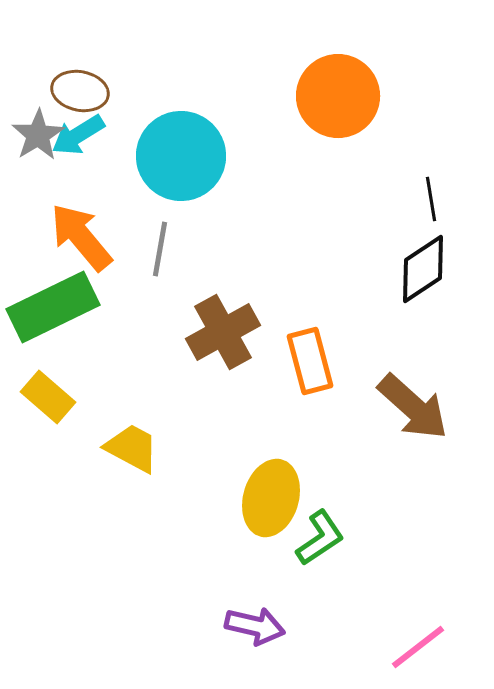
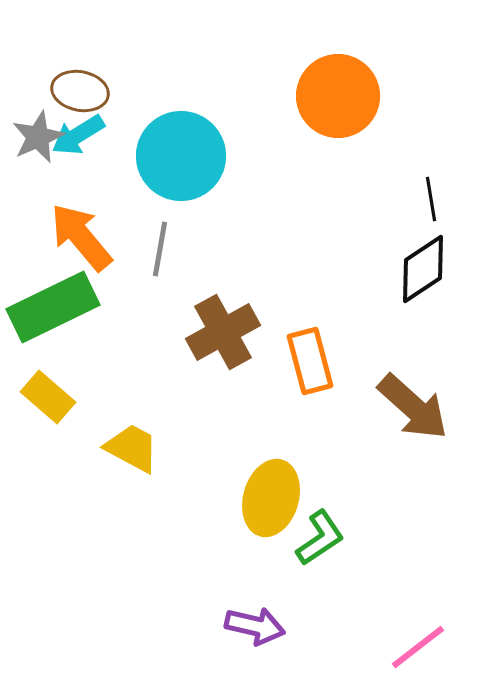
gray star: moved 2 px down; rotated 8 degrees clockwise
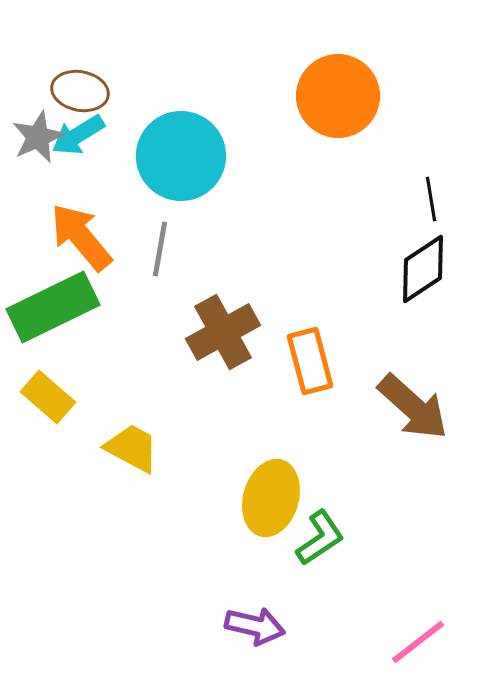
pink line: moved 5 px up
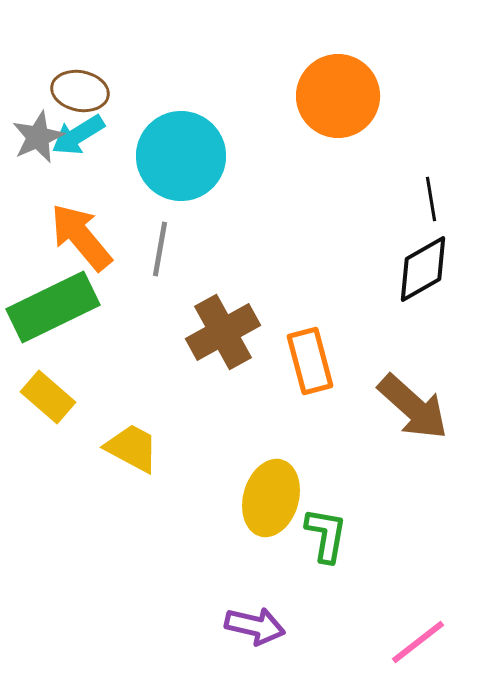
black diamond: rotated 4 degrees clockwise
green L-shape: moved 6 px right, 3 px up; rotated 46 degrees counterclockwise
